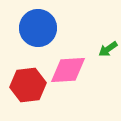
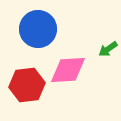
blue circle: moved 1 px down
red hexagon: moved 1 px left
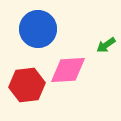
green arrow: moved 2 px left, 4 px up
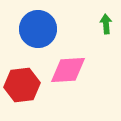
green arrow: moved 21 px up; rotated 120 degrees clockwise
red hexagon: moved 5 px left
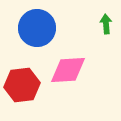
blue circle: moved 1 px left, 1 px up
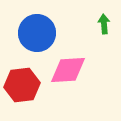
green arrow: moved 2 px left
blue circle: moved 5 px down
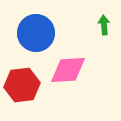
green arrow: moved 1 px down
blue circle: moved 1 px left
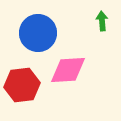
green arrow: moved 2 px left, 4 px up
blue circle: moved 2 px right
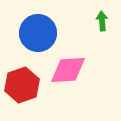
red hexagon: rotated 12 degrees counterclockwise
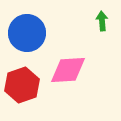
blue circle: moved 11 px left
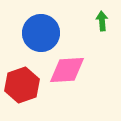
blue circle: moved 14 px right
pink diamond: moved 1 px left
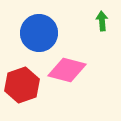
blue circle: moved 2 px left
pink diamond: rotated 18 degrees clockwise
